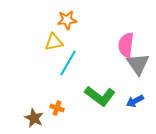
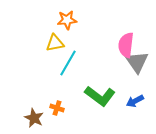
yellow triangle: moved 1 px right, 1 px down
gray triangle: moved 1 px left, 2 px up
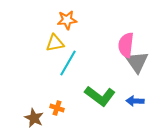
blue arrow: rotated 30 degrees clockwise
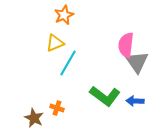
orange star: moved 3 px left, 5 px up; rotated 18 degrees counterclockwise
yellow triangle: rotated 12 degrees counterclockwise
green L-shape: moved 5 px right
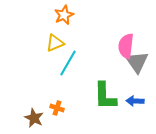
pink semicircle: moved 1 px down
green L-shape: rotated 52 degrees clockwise
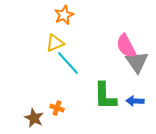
pink semicircle: rotated 35 degrees counterclockwise
cyan line: rotated 72 degrees counterclockwise
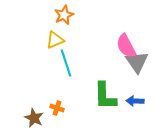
yellow triangle: moved 3 px up
cyan line: moved 2 px left; rotated 24 degrees clockwise
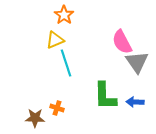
orange star: rotated 12 degrees counterclockwise
pink semicircle: moved 4 px left, 4 px up
blue arrow: moved 1 px down
brown star: moved 1 px right; rotated 24 degrees counterclockwise
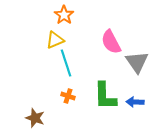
pink semicircle: moved 11 px left
orange cross: moved 11 px right, 12 px up
brown star: rotated 18 degrees clockwise
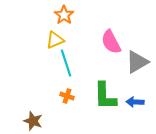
gray triangle: rotated 35 degrees clockwise
orange cross: moved 1 px left
brown star: moved 2 px left, 3 px down
